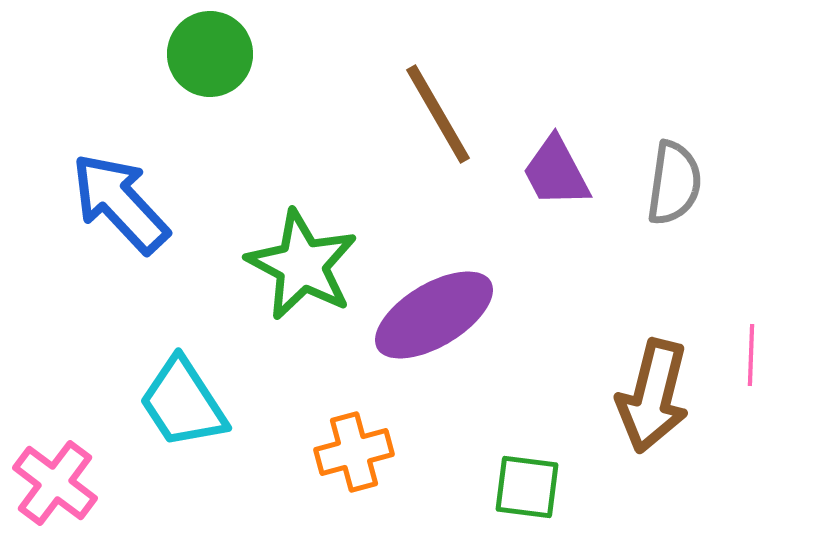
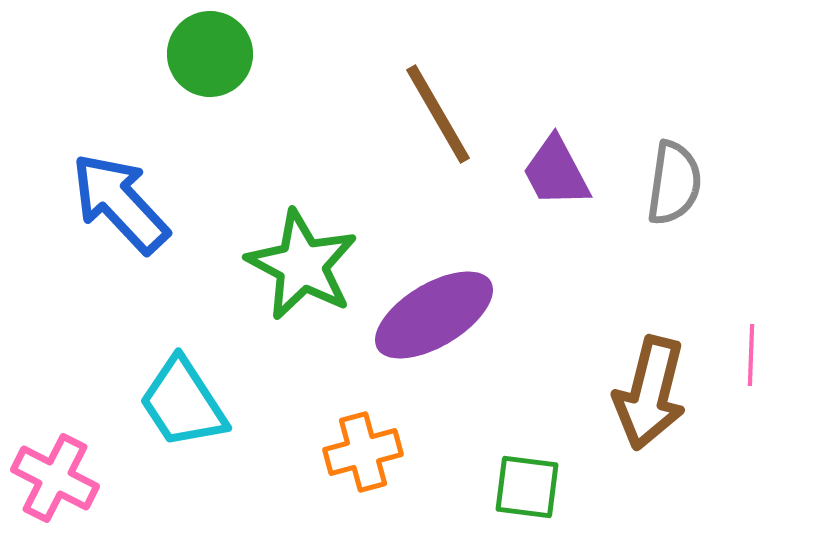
brown arrow: moved 3 px left, 3 px up
orange cross: moved 9 px right
pink cross: moved 5 px up; rotated 10 degrees counterclockwise
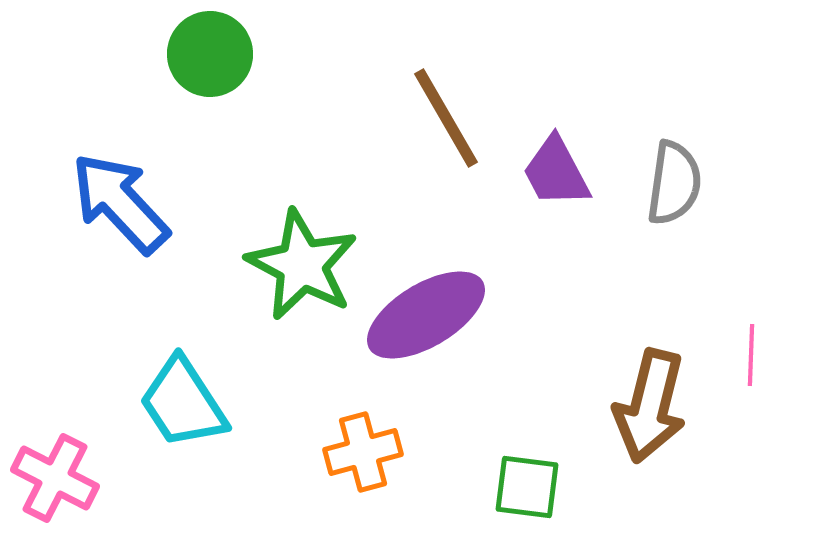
brown line: moved 8 px right, 4 px down
purple ellipse: moved 8 px left
brown arrow: moved 13 px down
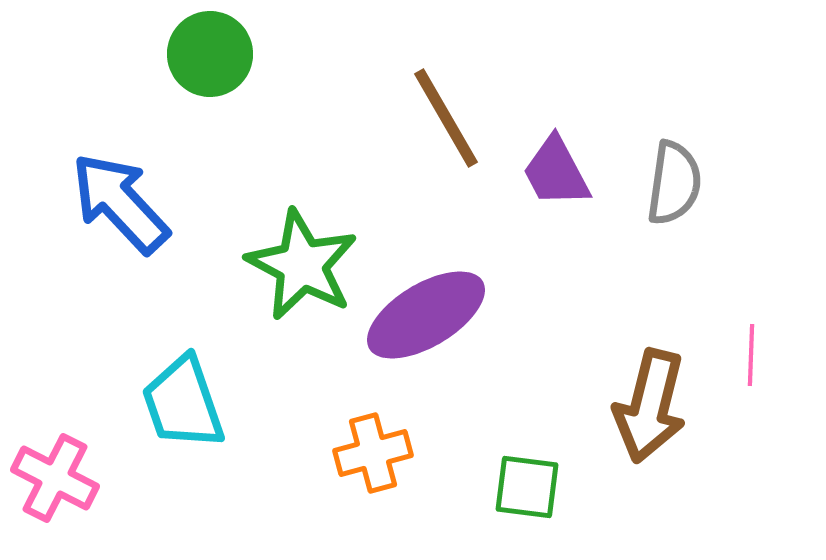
cyan trapezoid: rotated 14 degrees clockwise
orange cross: moved 10 px right, 1 px down
